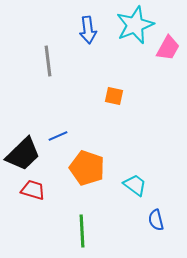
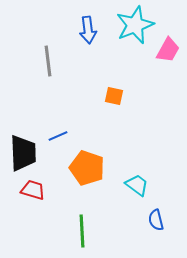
pink trapezoid: moved 2 px down
black trapezoid: moved 1 px up; rotated 48 degrees counterclockwise
cyan trapezoid: moved 2 px right
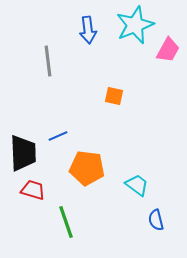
orange pentagon: rotated 12 degrees counterclockwise
green line: moved 16 px left, 9 px up; rotated 16 degrees counterclockwise
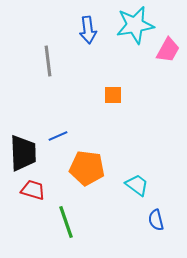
cyan star: rotated 12 degrees clockwise
orange square: moved 1 px left, 1 px up; rotated 12 degrees counterclockwise
